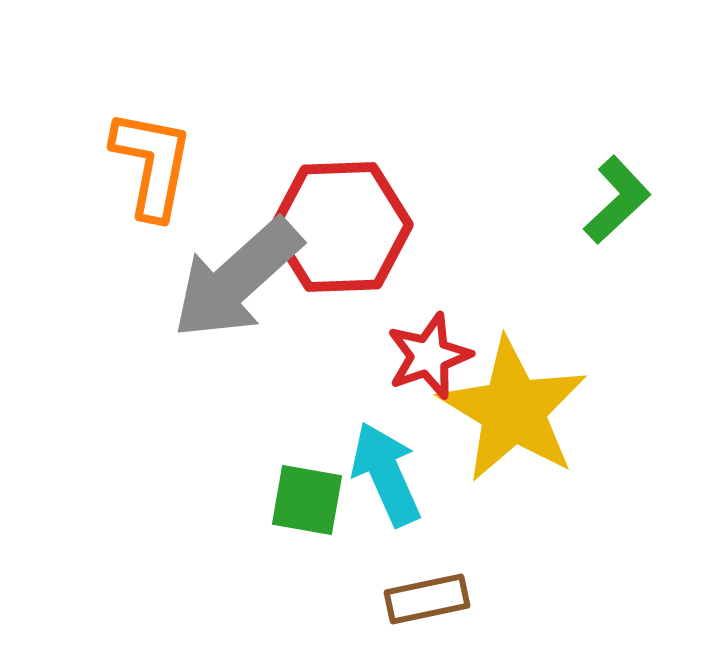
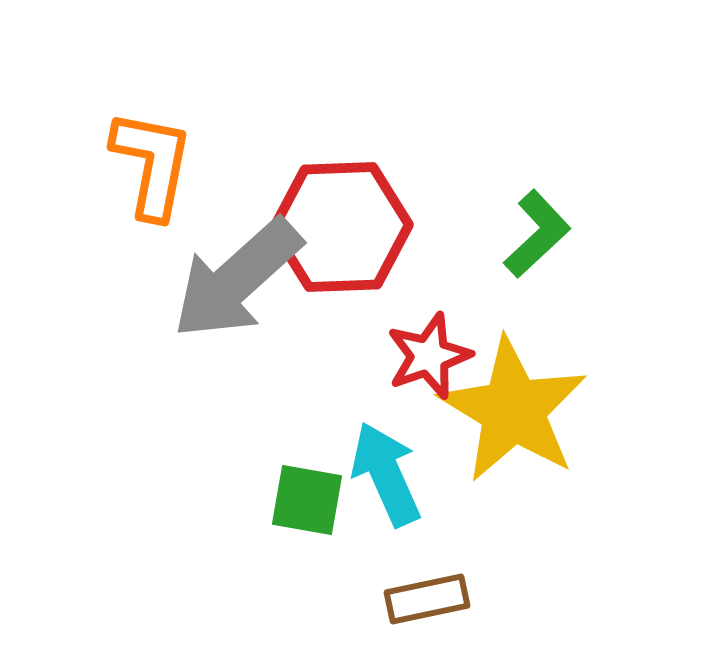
green L-shape: moved 80 px left, 34 px down
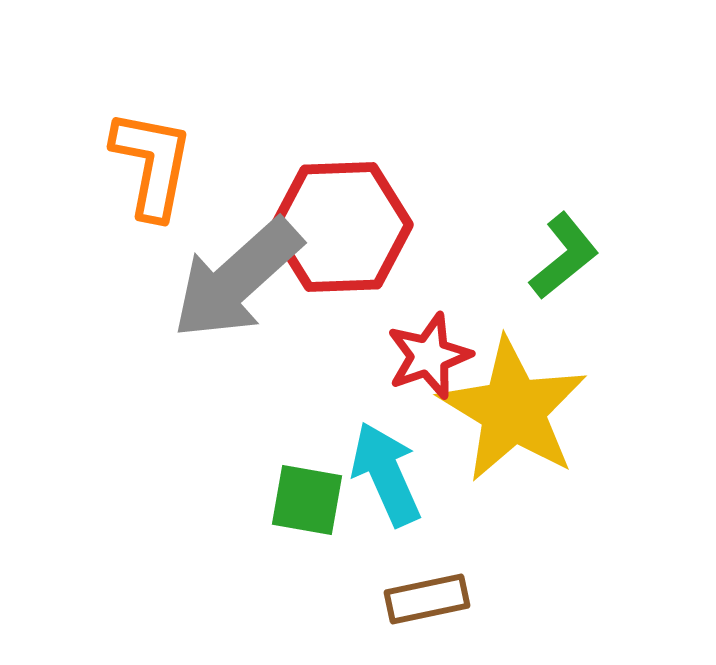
green L-shape: moved 27 px right, 22 px down; rotated 4 degrees clockwise
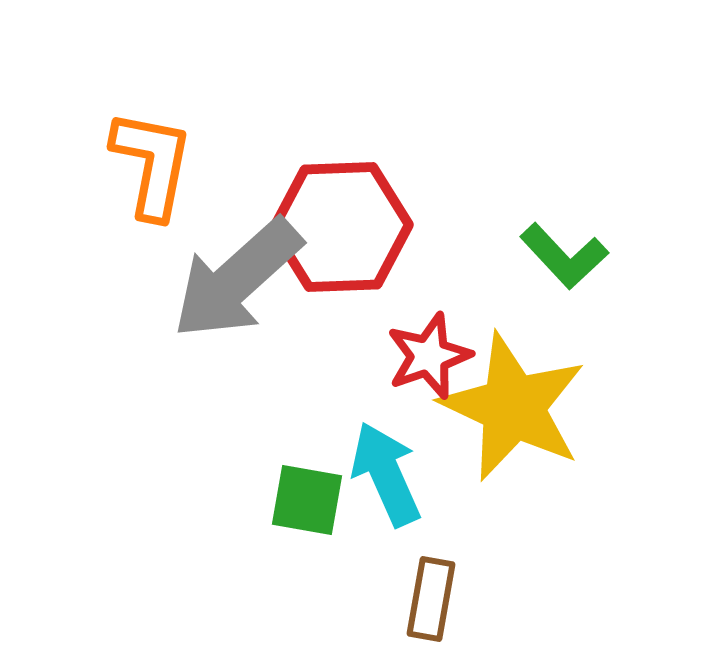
green L-shape: rotated 86 degrees clockwise
yellow star: moved 3 px up; rotated 6 degrees counterclockwise
brown rectangle: moved 4 px right; rotated 68 degrees counterclockwise
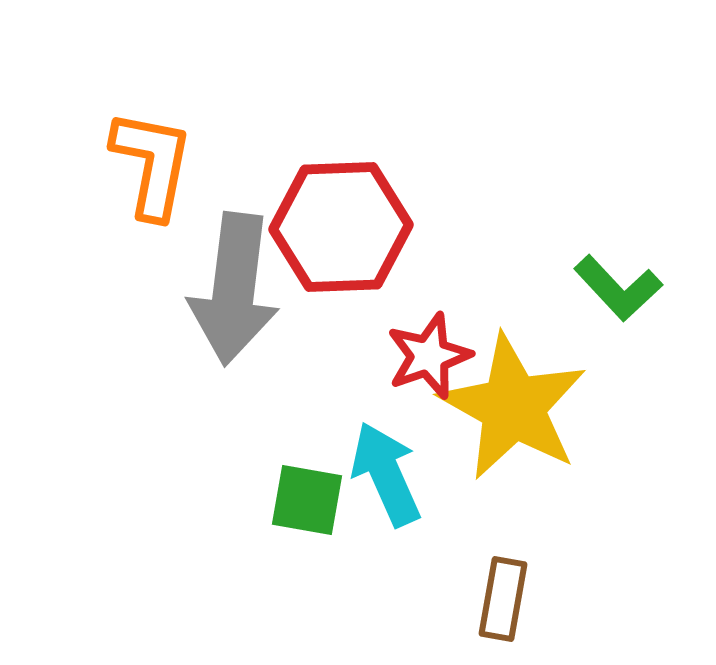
green L-shape: moved 54 px right, 32 px down
gray arrow: moved 3 px left, 10 px down; rotated 41 degrees counterclockwise
yellow star: rotated 4 degrees clockwise
brown rectangle: moved 72 px right
